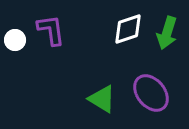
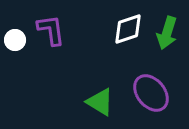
green triangle: moved 2 px left, 3 px down
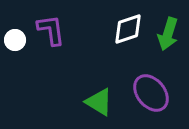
green arrow: moved 1 px right, 1 px down
green triangle: moved 1 px left
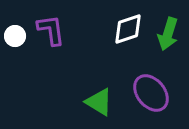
white circle: moved 4 px up
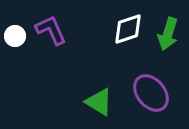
purple L-shape: rotated 16 degrees counterclockwise
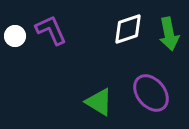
green arrow: moved 1 px right; rotated 28 degrees counterclockwise
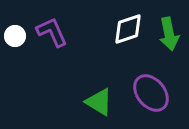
purple L-shape: moved 1 px right, 2 px down
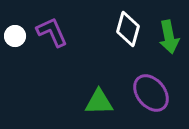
white diamond: rotated 56 degrees counterclockwise
green arrow: moved 3 px down
green triangle: rotated 32 degrees counterclockwise
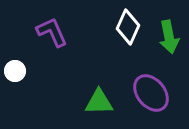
white diamond: moved 2 px up; rotated 8 degrees clockwise
white circle: moved 35 px down
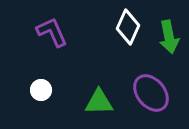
white circle: moved 26 px right, 19 px down
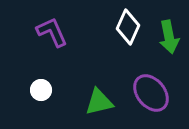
green triangle: rotated 12 degrees counterclockwise
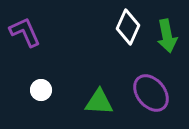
purple L-shape: moved 27 px left
green arrow: moved 2 px left, 1 px up
green triangle: rotated 16 degrees clockwise
